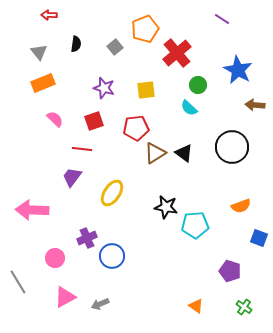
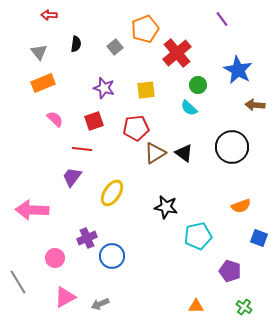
purple line: rotated 21 degrees clockwise
cyan pentagon: moved 3 px right, 11 px down; rotated 8 degrees counterclockwise
orange triangle: rotated 35 degrees counterclockwise
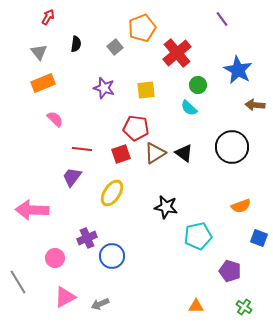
red arrow: moved 1 px left, 2 px down; rotated 119 degrees clockwise
orange pentagon: moved 3 px left, 1 px up
red square: moved 27 px right, 33 px down
red pentagon: rotated 15 degrees clockwise
